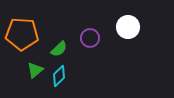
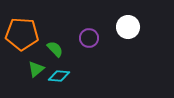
purple circle: moved 1 px left
green semicircle: moved 4 px left; rotated 90 degrees counterclockwise
green triangle: moved 1 px right, 1 px up
cyan diamond: rotated 50 degrees clockwise
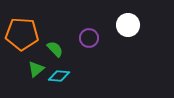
white circle: moved 2 px up
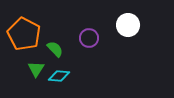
orange pentagon: moved 2 px right; rotated 24 degrees clockwise
green triangle: rotated 18 degrees counterclockwise
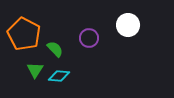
green triangle: moved 1 px left, 1 px down
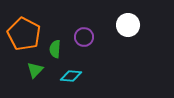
purple circle: moved 5 px left, 1 px up
green semicircle: rotated 132 degrees counterclockwise
green triangle: rotated 12 degrees clockwise
cyan diamond: moved 12 px right
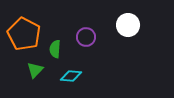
purple circle: moved 2 px right
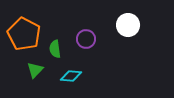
purple circle: moved 2 px down
green semicircle: rotated 12 degrees counterclockwise
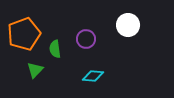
orange pentagon: rotated 24 degrees clockwise
cyan diamond: moved 22 px right
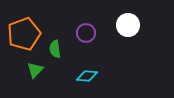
purple circle: moved 6 px up
cyan diamond: moved 6 px left
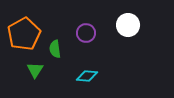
orange pentagon: rotated 8 degrees counterclockwise
green triangle: rotated 12 degrees counterclockwise
